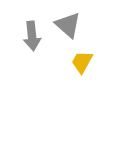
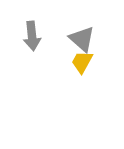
gray triangle: moved 14 px right, 14 px down
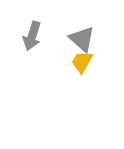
gray arrow: rotated 24 degrees clockwise
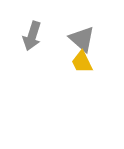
yellow trapezoid: rotated 55 degrees counterclockwise
